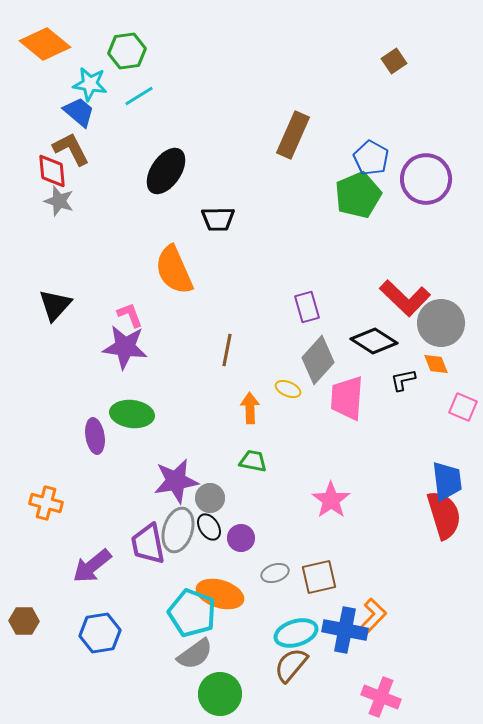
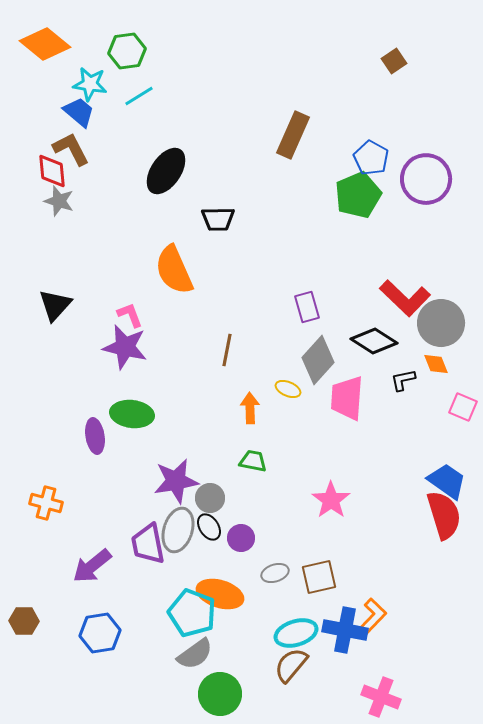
purple star at (125, 347): rotated 6 degrees clockwise
blue trapezoid at (447, 481): rotated 48 degrees counterclockwise
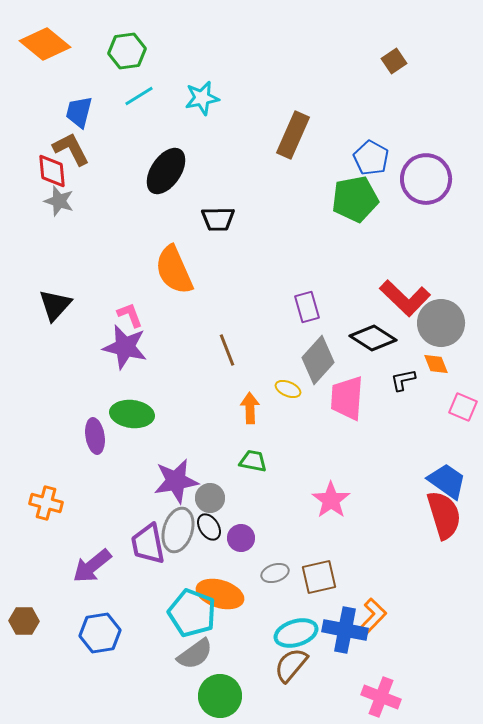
cyan star at (90, 84): moved 112 px right, 14 px down; rotated 20 degrees counterclockwise
blue trapezoid at (79, 112): rotated 116 degrees counterclockwise
green pentagon at (358, 195): moved 3 px left, 4 px down; rotated 12 degrees clockwise
black diamond at (374, 341): moved 1 px left, 3 px up
brown line at (227, 350): rotated 32 degrees counterclockwise
green circle at (220, 694): moved 2 px down
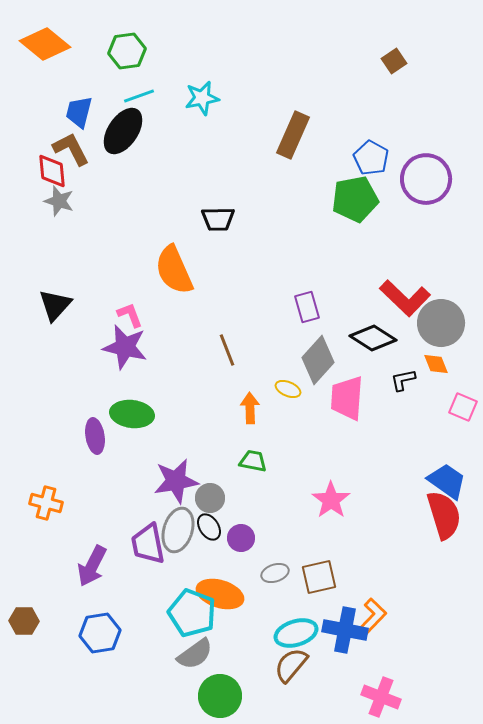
cyan line at (139, 96): rotated 12 degrees clockwise
black ellipse at (166, 171): moved 43 px left, 40 px up
purple arrow at (92, 566): rotated 24 degrees counterclockwise
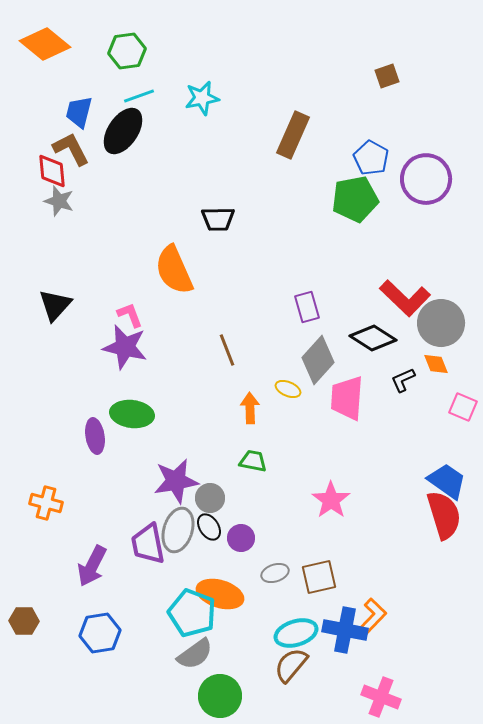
brown square at (394, 61): moved 7 px left, 15 px down; rotated 15 degrees clockwise
black L-shape at (403, 380): rotated 12 degrees counterclockwise
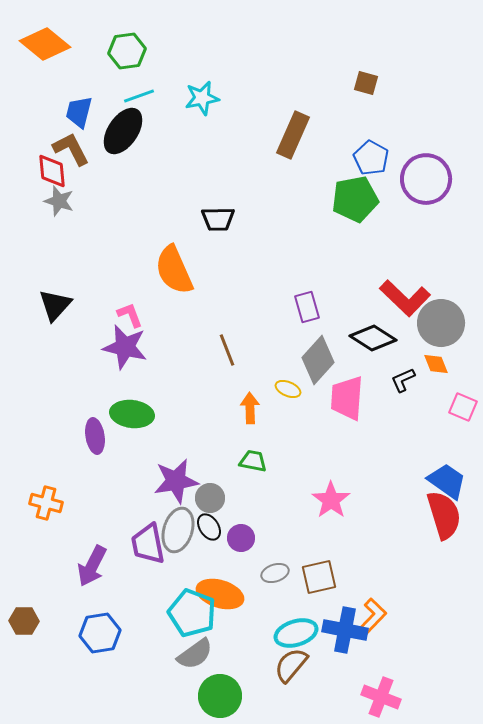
brown square at (387, 76): moved 21 px left, 7 px down; rotated 35 degrees clockwise
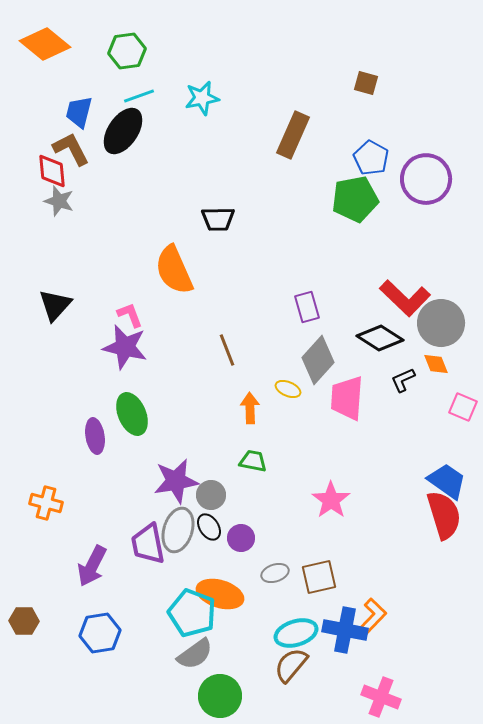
black diamond at (373, 338): moved 7 px right
green ellipse at (132, 414): rotated 60 degrees clockwise
gray circle at (210, 498): moved 1 px right, 3 px up
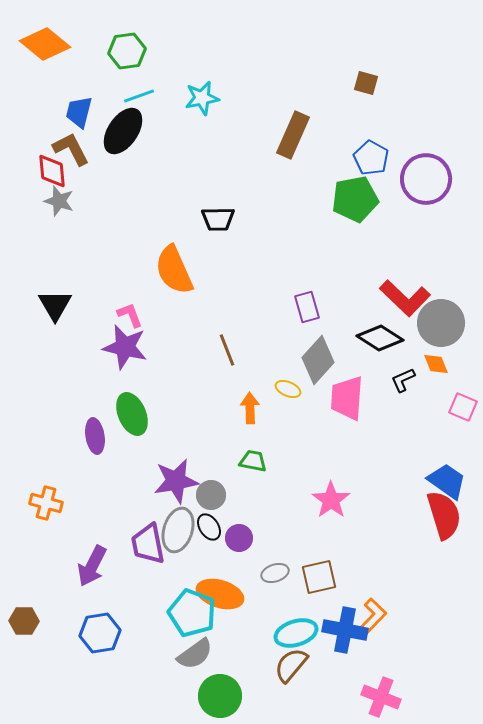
black triangle at (55, 305): rotated 12 degrees counterclockwise
purple circle at (241, 538): moved 2 px left
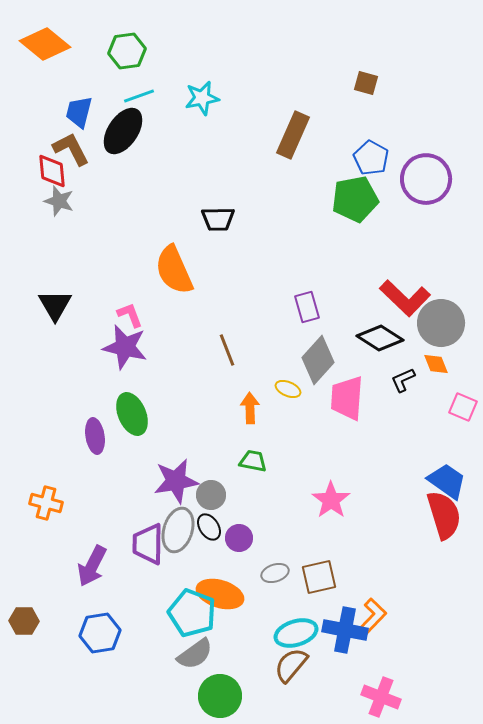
purple trapezoid at (148, 544): rotated 12 degrees clockwise
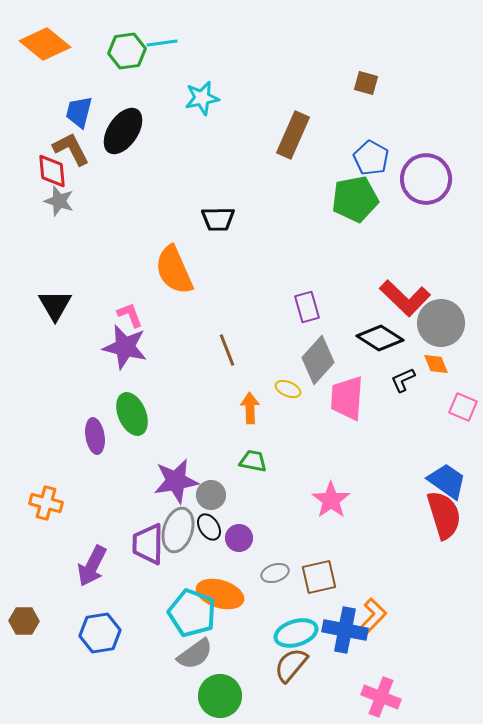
cyan line at (139, 96): moved 23 px right, 53 px up; rotated 12 degrees clockwise
